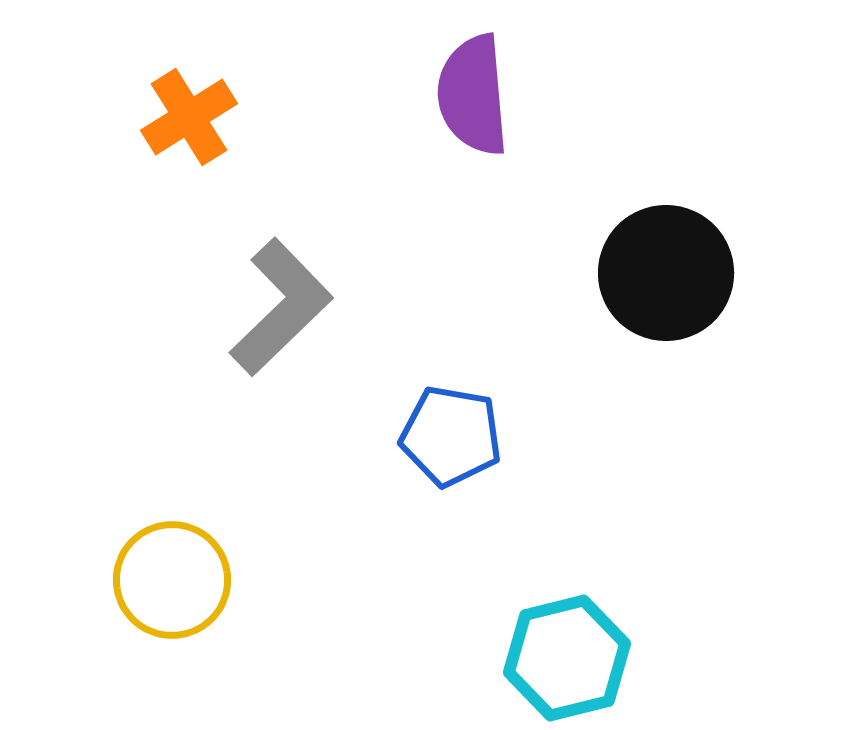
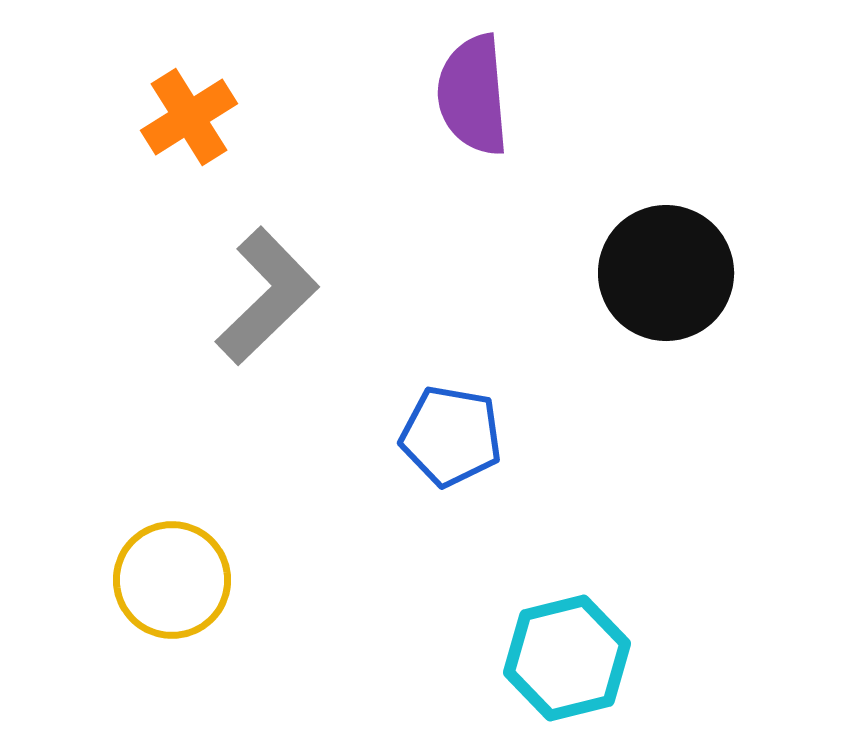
gray L-shape: moved 14 px left, 11 px up
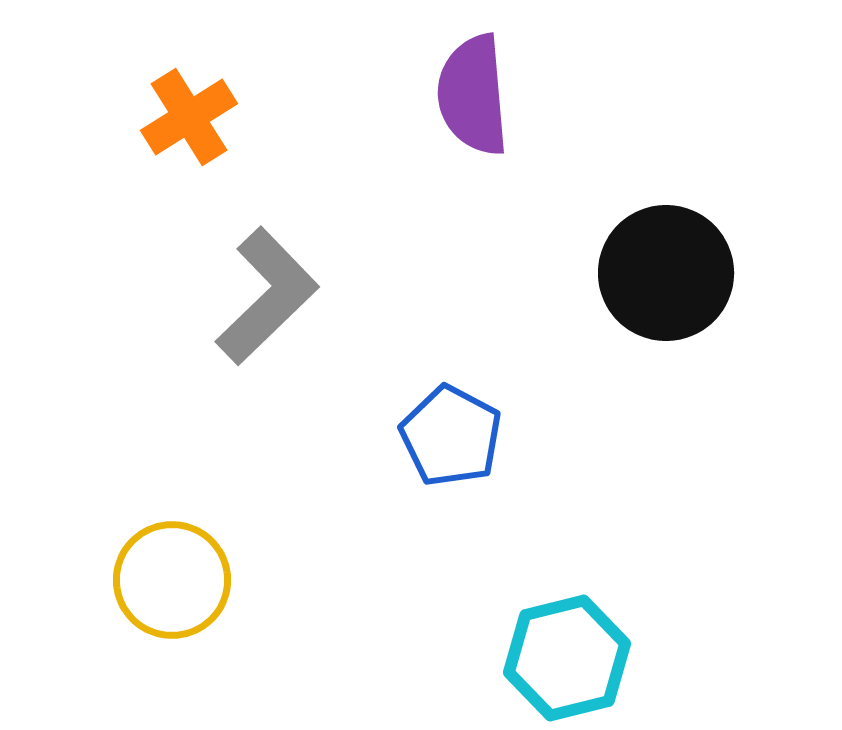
blue pentagon: rotated 18 degrees clockwise
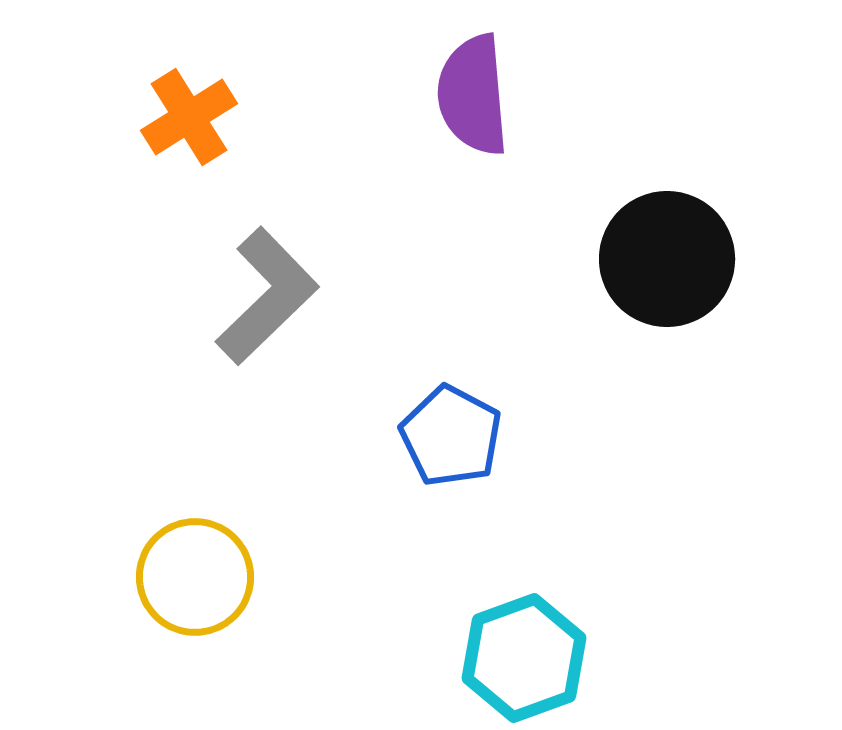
black circle: moved 1 px right, 14 px up
yellow circle: moved 23 px right, 3 px up
cyan hexagon: moved 43 px left; rotated 6 degrees counterclockwise
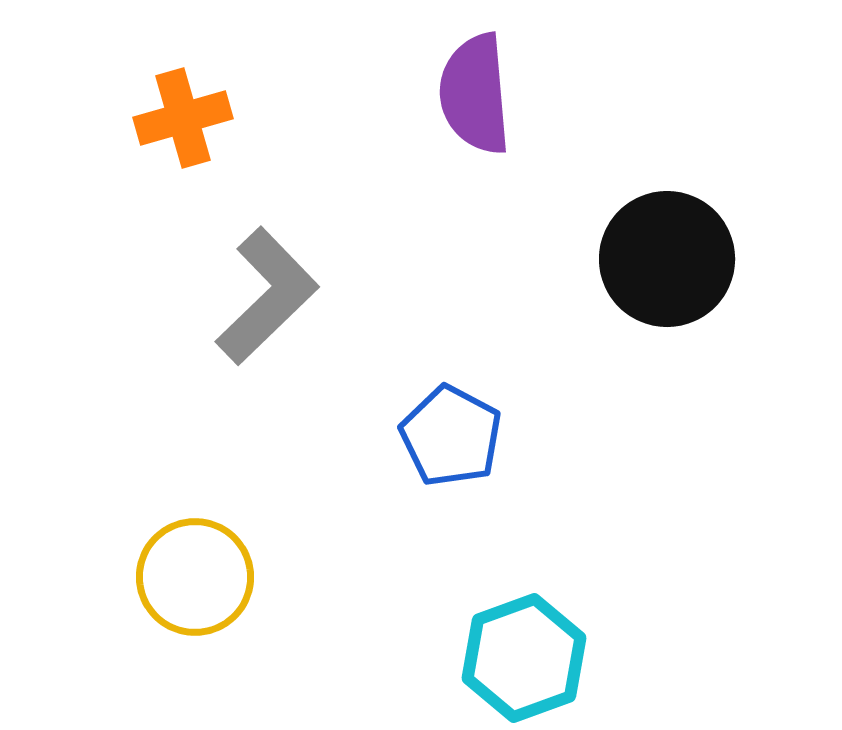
purple semicircle: moved 2 px right, 1 px up
orange cross: moved 6 px left, 1 px down; rotated 16 degrees clockwise
